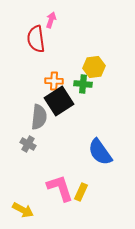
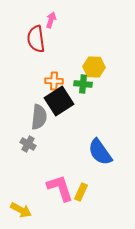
yellow hexagon: rotated 10 degrees clockwise
yellow arrow: moved 2 px left
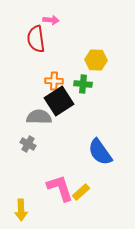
pink arrow: rotated 77 degrees clockwise
yellow hexagon: moved 2 px right, 7 px up
gray semicircle: rotated 95 degrees counterclockwise
yellow rectangle: rotated 24 degrees clockwise
yellow arrow: rotated 60 degrees clockwise
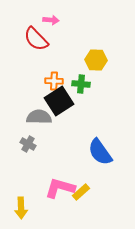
red semicircle: rotated 36 degrees counterclockwise
green cross: moved 2 px left
pink L-shape: rotated 56 degrees counterclockwise
yellow arrow: moved 2 px up
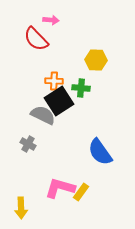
green cross: moved 4 px down
gray semicircle: moved 4 px right, 2 px up; rotated 25 degrees clockwise
yellow rectangle: rotated 12 degrees counterclockwise
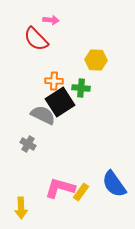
black square: moved 1 px right, 1 px down
blue semicircle: moved 14 px right, 32 px down
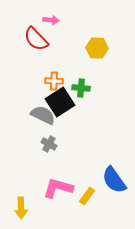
yellow hexagon: moved 1 px right, 12 px up
gray cross: moved 21 px right
blue semicircle: moved 4 px up
pink L-shape: moved 2 px left
yellow rectangle: moved 6 px right, 4 px down
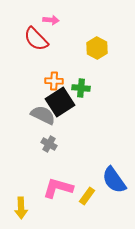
yellow hexagon: rotated 25 degrees clockwise
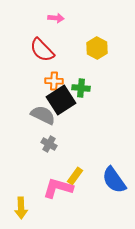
pink arrow: moved 5 px right, 2 px up
red semicircle: moved 6 px right, 11 px down
black square: moved 1 px right, 2 px up
yellow rectangle: moved 12 px left, 20 px up
